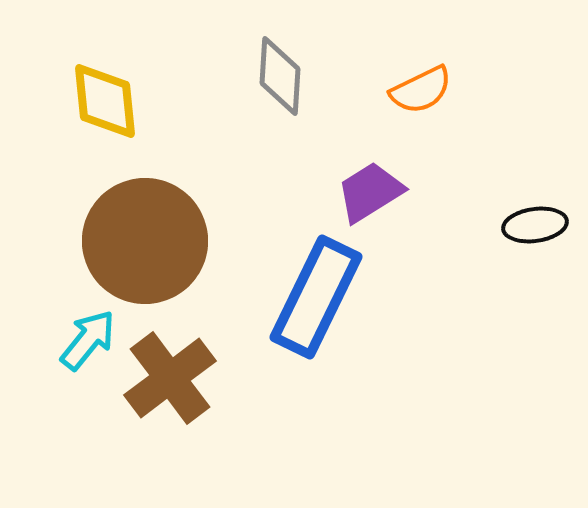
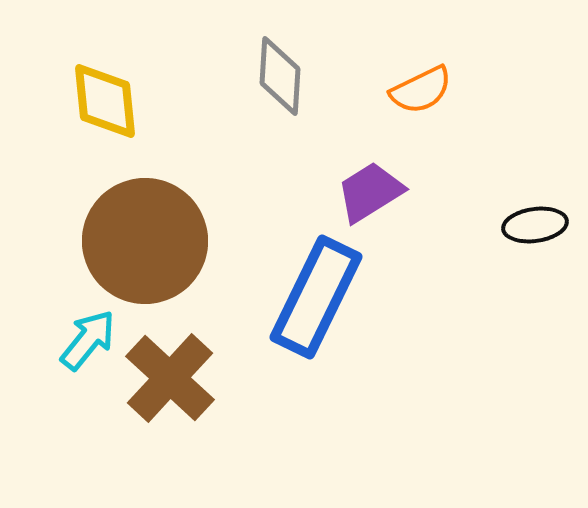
brown cross: rotated 10 degrees counterclockwise
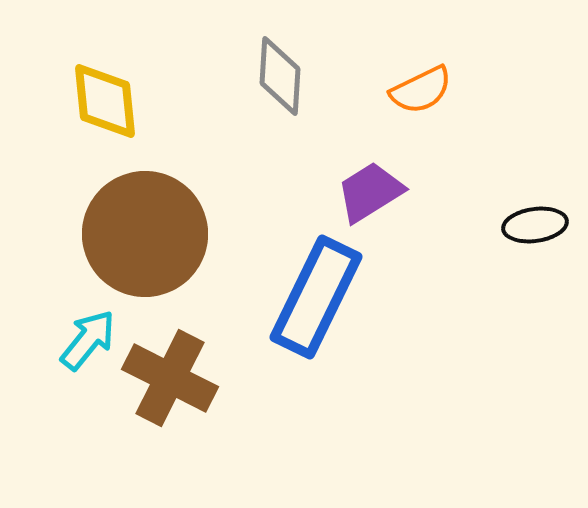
brown circle: moved 7 px up
brown cross: rotated 16 degrees counterclockwise
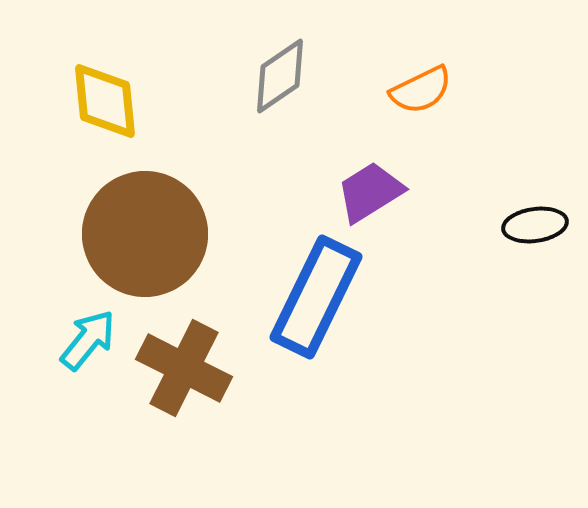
gray diamond: rotated 52 degrees clockwise
brown cross: moved 14 px right, 10 px up
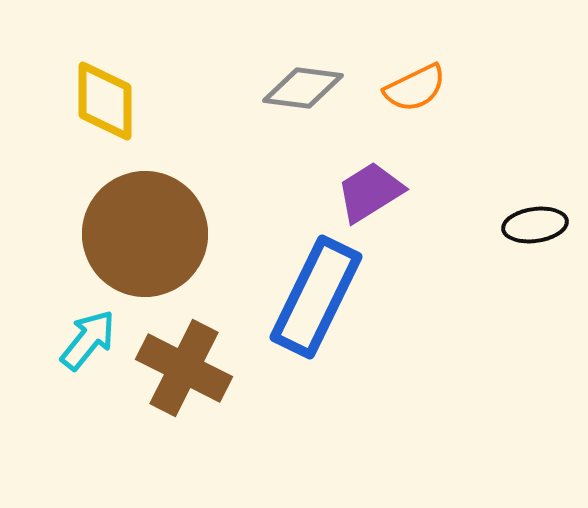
gray diamond: moved 23 px right, 12 px down; rotated 42 degrees clockwise
orange semicircle: moved 6 px left, 2 px up
yellow diamond: rotated 6 degrees clockwise
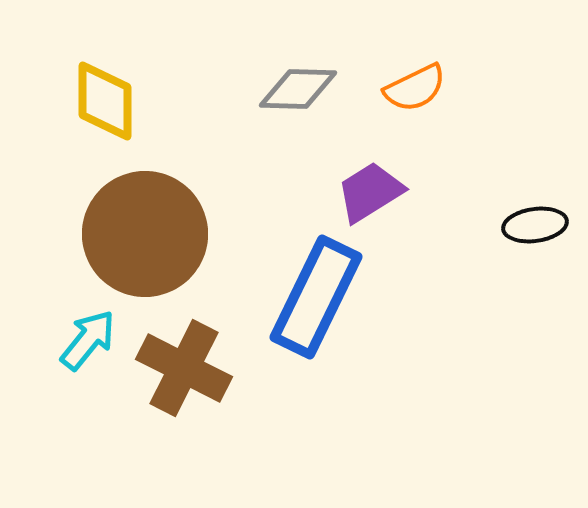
gray diamond: moved 5 px left, 1 px down; rotated 6 degrees counterclockwise
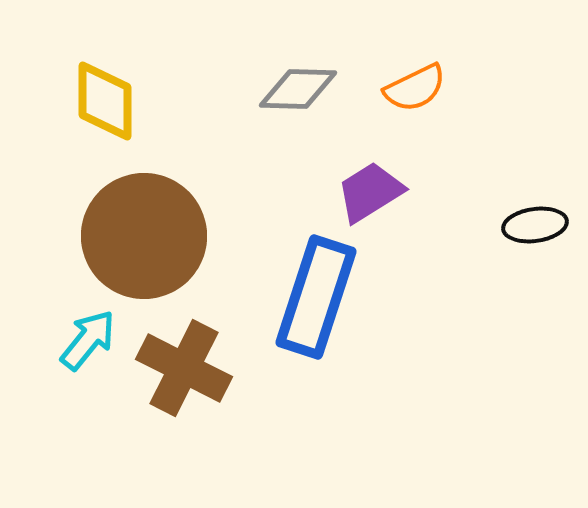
brown circle: moved 1 px left, 2 px down
blue rectangle: rotated 8 degrees counterclockwise
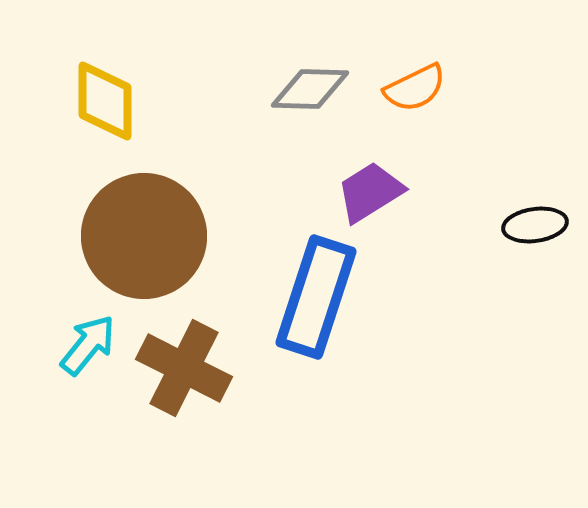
gray diamond: moved 12 px right
cyan arrow: moved 5 px down
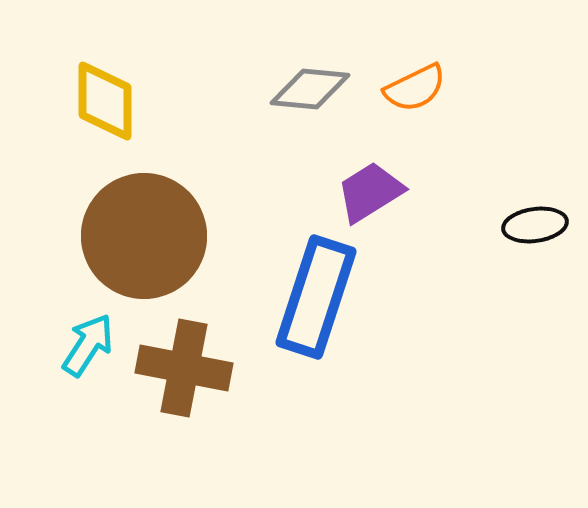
gray diamond: rotated 4 degrees clockwise
cyan arrow: rotated 6 degrees counterclockwise
brown cross: rotated 16 degrees counterclockwise
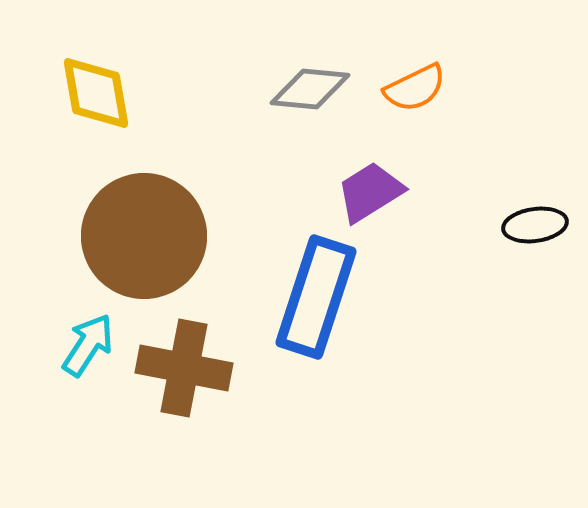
yellow diamond: moved 9 px left, 8 px up; rotated 10 degrees counterclockwise
